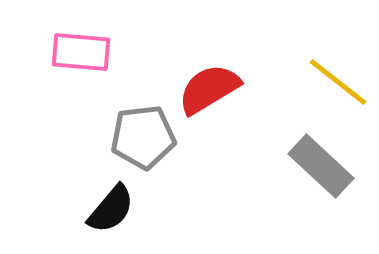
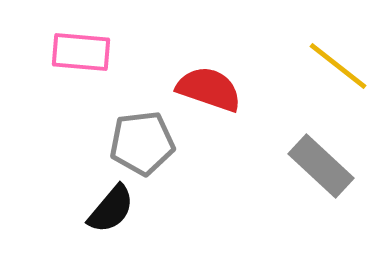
yellow line: moved 16 px up
red semicircle: rotated 50 degrees clockwise
gray pentagon: moved 1 px left, 6 px down
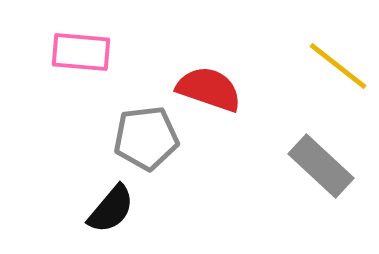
gray pentagon: moved 4 px right, 5 px up
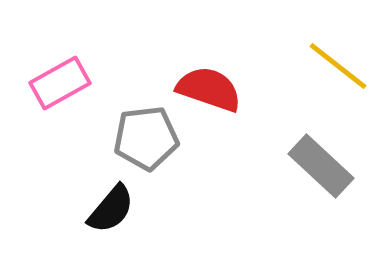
pink rectangle: moved 21 px left, 31 px down; rotated 34 degrees counterclockwise
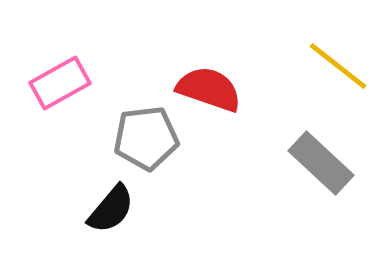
gray rectangle: moved 3 px up
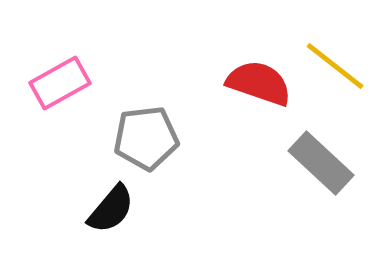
yellow line: moved 3 px left
red semicircle: moved 50 px right, 6 px up
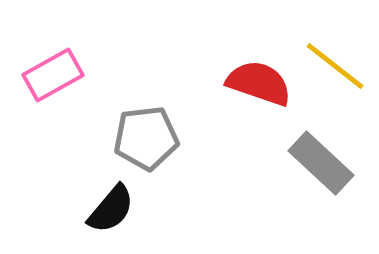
pink rectangle: moved 7 px left, 8 px up
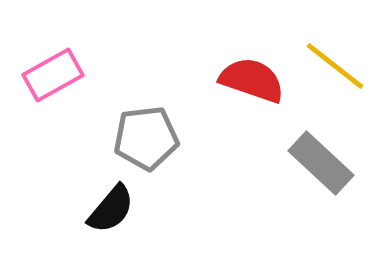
red semicircle: moved 7 px left, 3 px up
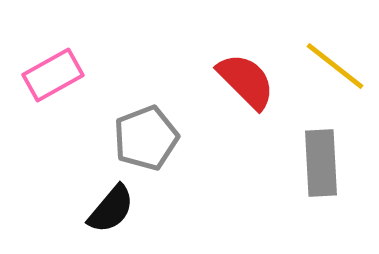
red semicircle: moved 6 px left, 1 px down; rotated 26 degrees clockwise
gray pentagon: rotated 14 degrees counterclockwise
gray rectangle: rotated 44 degrees clockwise
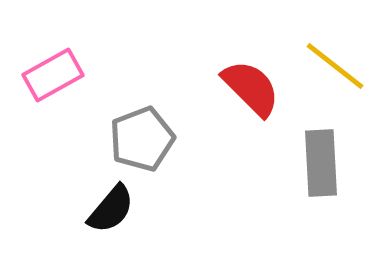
red semicircle: moved 5 px right, 7 px down
gray pentagon: moved 4 px left, 1 px down
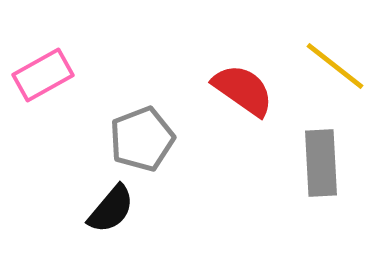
pink rectangle: moved 10 px left
red semicircle: moved 8 px left, 2 px down; rotated 10 degrees counterclockwise
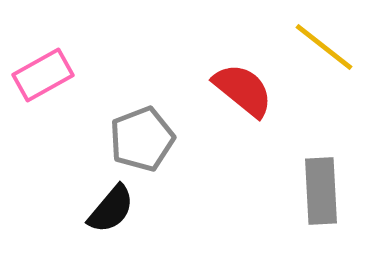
yellow line: moved 11 px left, 19 px up
red semicircle: rotated 4 degrees clockwise
gray rectangle: moved 28 px down
